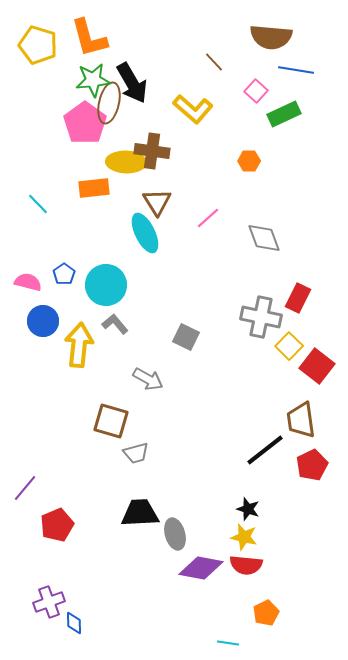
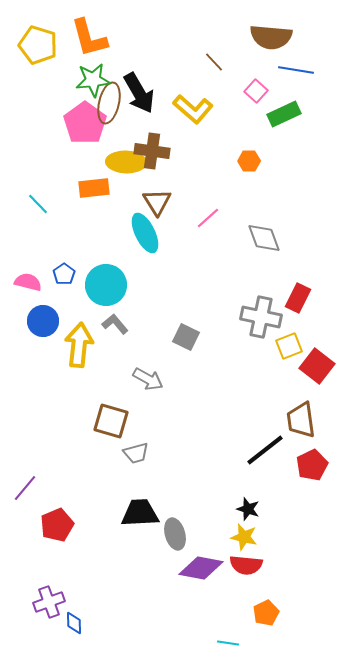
black arrow at (132, 83): moved 7 px right, 10 px down
yellow square at (289, 346): rotated 24 degrees clockwise
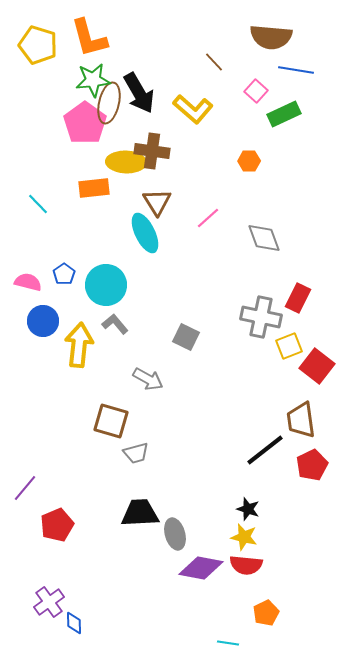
purple cross at (49, 602): rotated 16 degrees counterclockwise
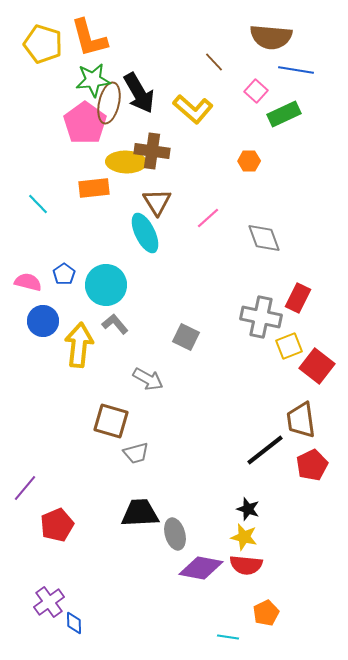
yellow pentagon at (38, 45): moved 5 px right, 1 px up
cyan line at (228, 643): moved 6 px up
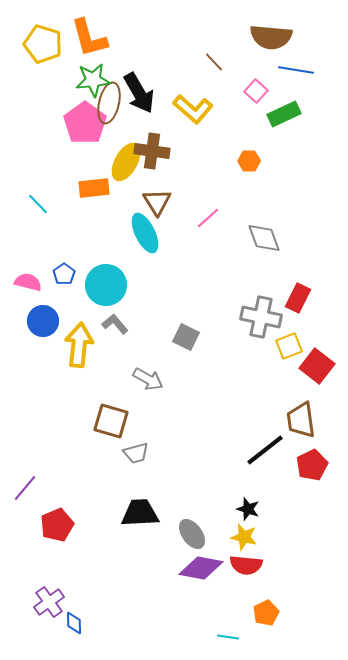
yellow ellipse at (126, 162): rotated 63 degrees counterclockwise
gray ellipse at (175, 534): moved 17 px right; rotated 20 degrees counterclockwise
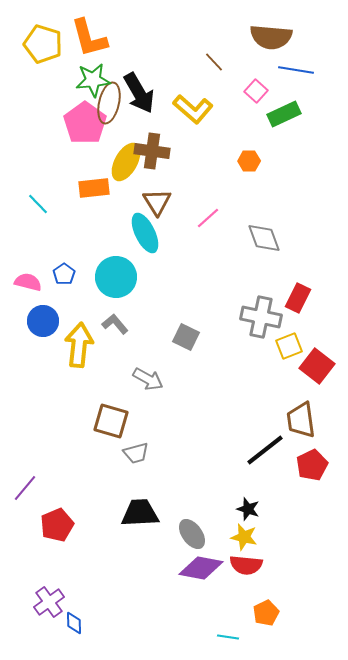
cyan circle at (106, 285): moved 10 px right, 8 px up
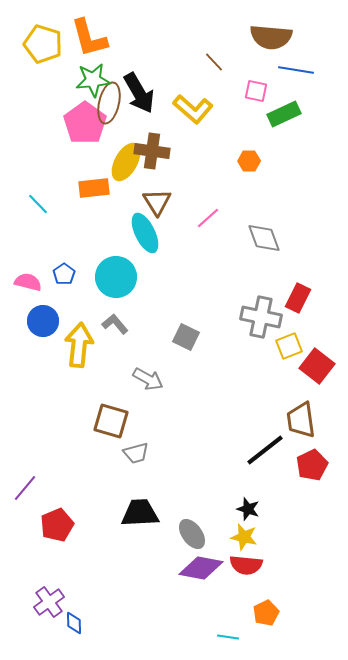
pink square at (256, 91): rotated 30 degrees counterclockwise
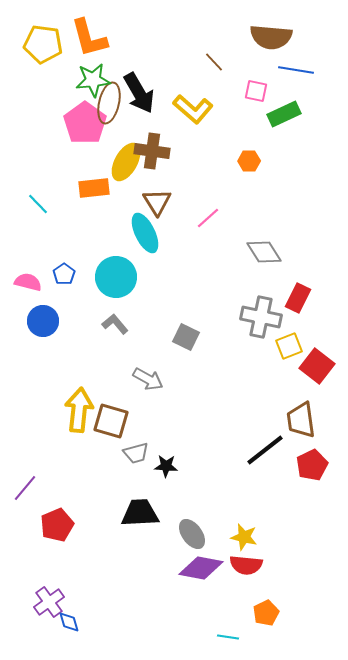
yellow pentagon at (43, 44): rotated 9 degrees counterclockwise
gray diamond at (264, 238): moved 14 px down; rotated 12 degrees counterclockwise
yellow arrow at (79, 345): moved 65 px down
black star at (248, 509): moved 82 px left, 43 px up; rotated 15 degrees counterclockwise
blue diamond at (74, 623): moved 5 px left, 1 px up; rotated 15 degrees counterclockwise
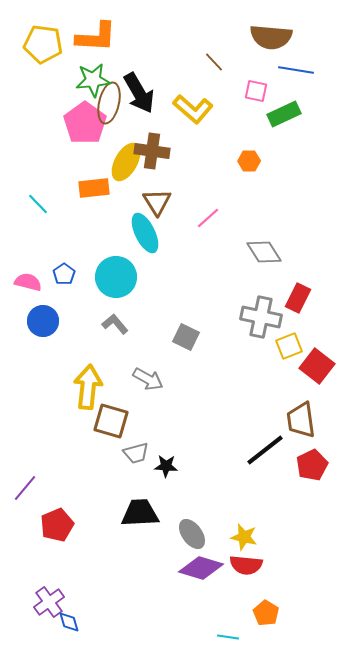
orange L-shape at (89, 38): moved 7 px right, 1 px up; rotated 72 degrees counterclockwise
yellow arrow at (79, 410): moved 9 px right, 23 px up
purple diamond at (201, 568): rotated 6 degrees clockwise
orange pentagon at (266, 613): rotated 15 degrees counterclockwise
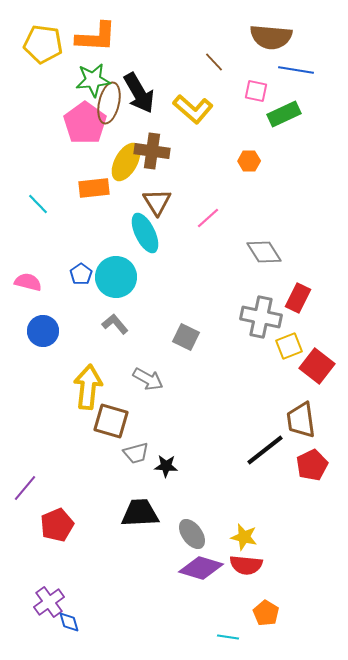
blue pentagon at (64, 274): moved 17 px right
blue circle at (43, 321): moved 10 px down
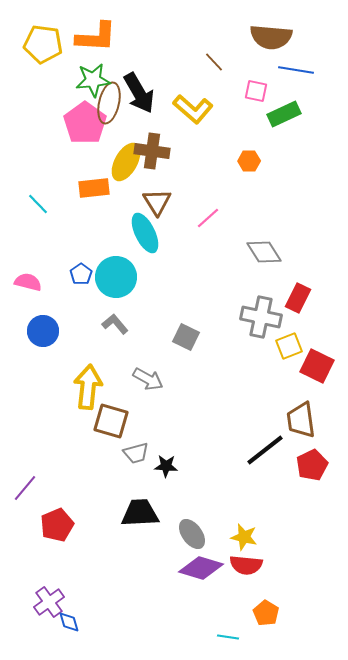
red square at (317, 366): rotated 12 degrees counterclockwise
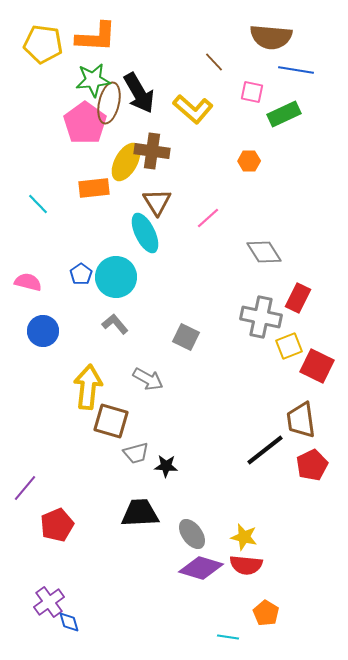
pink square at (256, 91): moved 4 px left, 1 px down
